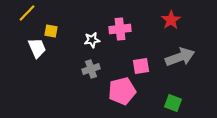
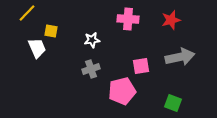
red star: rotated 18 degrees clockwise
pink cross: moved 8 px right, 10 px up; rotated 10 degrees clockwise
gray arrow: rotated 8 degrees clockwise
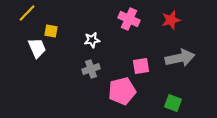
pink cross: moved 1 px right; rotated 20 degrees clockwise
gray arrow: moved 1 px down
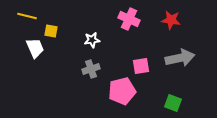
yellow line: moved 3 px down; rotated 60 degrees clockwise
red star: rotated 24 degrees clockwise
white trapezoid: moved 2 px left
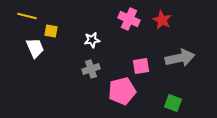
red star: moved 9 px left; rotated 18 degrees clockwise
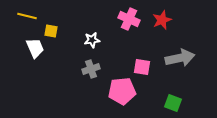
red star: rotated 24 degrees clockwise
pink square: moved 1 px right, 1 px down; rotated 18 degrees clockwise
pink pentagon: rotated 8 degrees clockwise
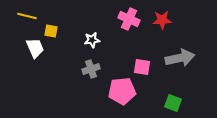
red star: rotated 18 degrees clockwise
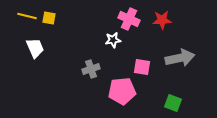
yellow square: moved 2 px left, 13 px up
white star: moved 21 px right
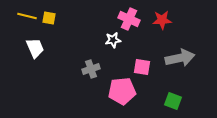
green square: moved 2 px up
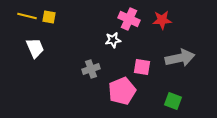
yellow square: moved 1 px up
pink pentagon: rotated 16 degrees counterclockwise
